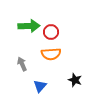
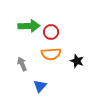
black star: moved 2 px right, 19 px up
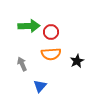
black star: rotated 24 degrees clockwise
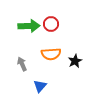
red circle: moved 8 px up
black star: moved 2 px left
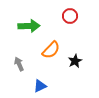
red circle: moved 19 px right, 8 px up
orange semicircle: moved 4 px up; rotated 42 degrees counterclockwise
gray arrow: moved 3 px left
blue triangle: rotated 24 degrees clockwise
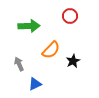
black star: moved 2 px left
blue triangle: moved 5 px left, 2 px up
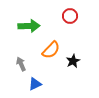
gray arrow: moved 2 px right
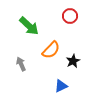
green arrow: rotated 45 degrees clockwise
blue triangle: moved 26 px right, 2 px down
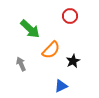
green arrow: moved 1 px right, 3 px down
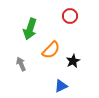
green arrow: rotated 65 degrees clockwise
